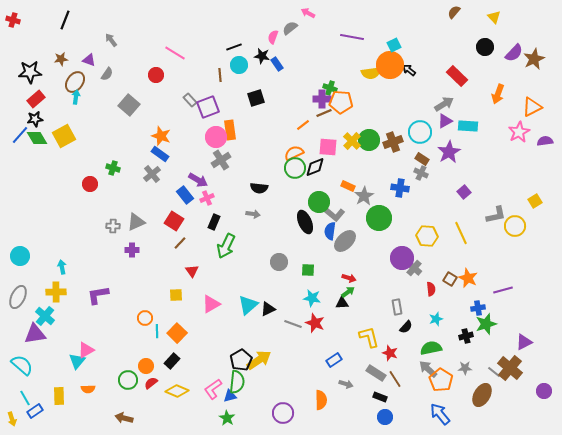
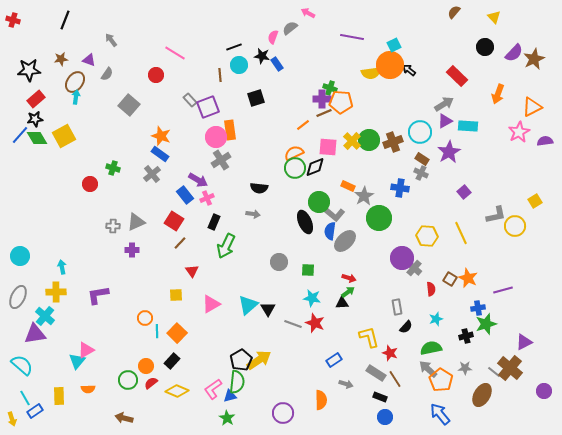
black star at (30, 72): moved 1 px left, 2 px up
black triangle at (268, 309): rotated 35 degrees counterclockwise
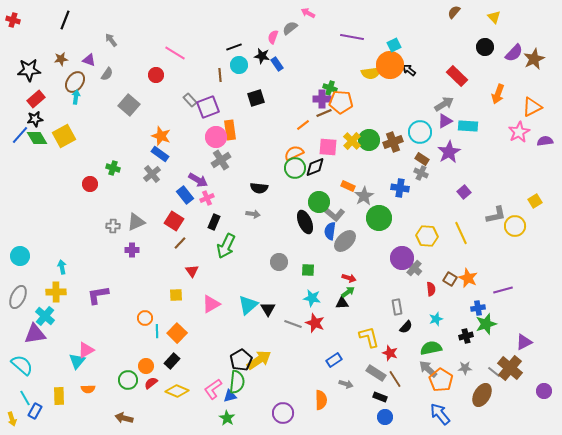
blue rectangle at (35, 411): rotated 28 degrees counterclockwise
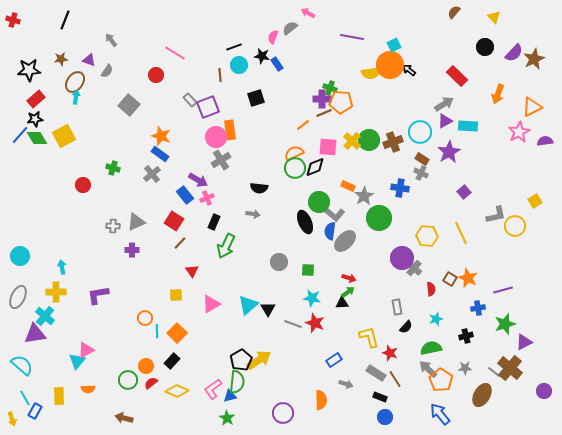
gray semicircle at (107, 74): moved 3 px up
red circle at (90, 184): moved 7 px left, 1 px down
green star at (486, 324): moved 19 px right
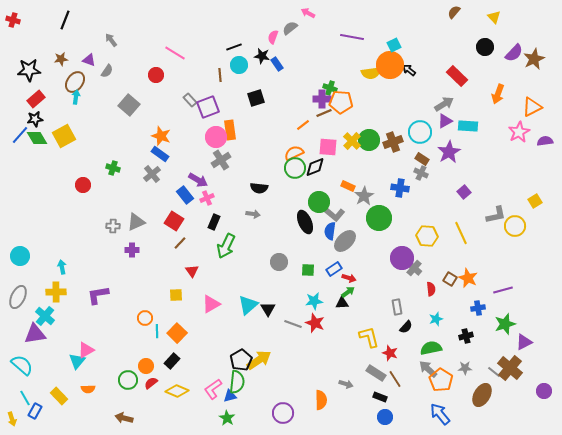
cyan star at (312, 298): moved 2 px right, 3 px down; rotated 18 degrees counterclockwise
blue rectangle at (334, 360): moved 91 px up
yellow rectangle at (59, 396): rotated 42 degrees counterclockwise
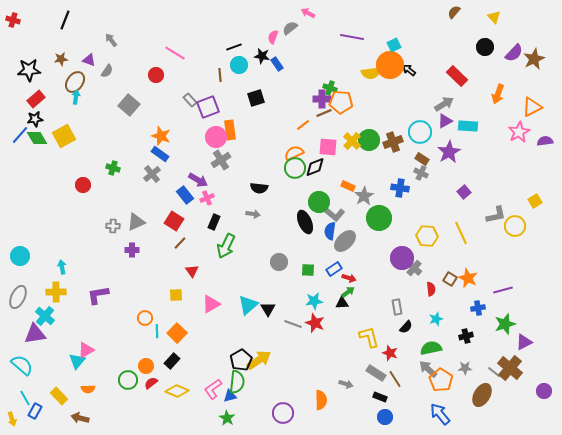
brown arrow at (124, 418): moved 44 px left
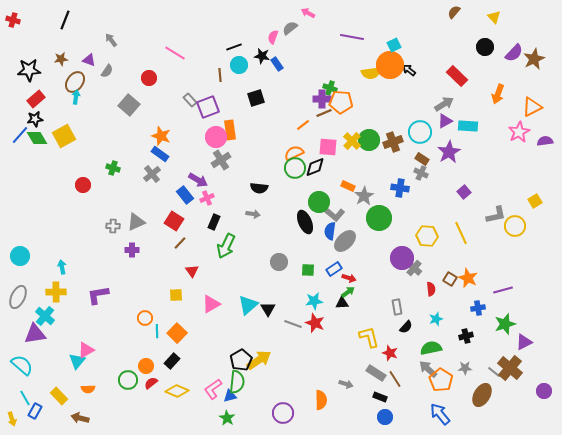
red circle at (156, 75): moved 7 px left, 3 px down
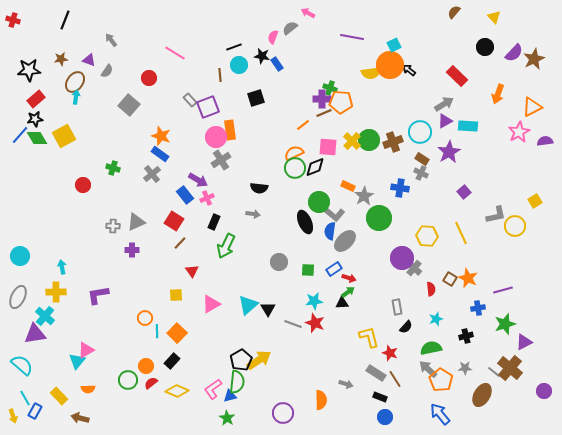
yellow arrow at (12, 419): moved 1 px right, 3 px up
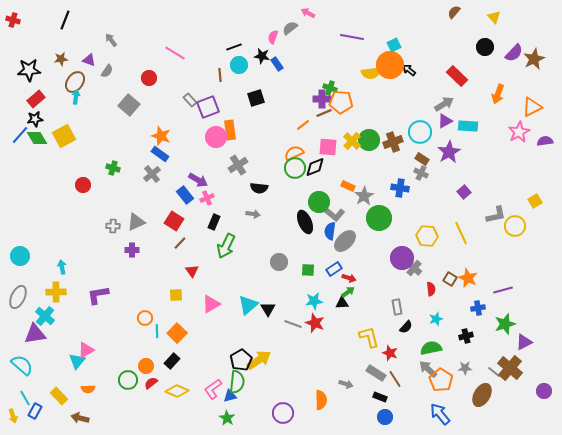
gray cross at (221, 160): moved 17 px right, 5 px down
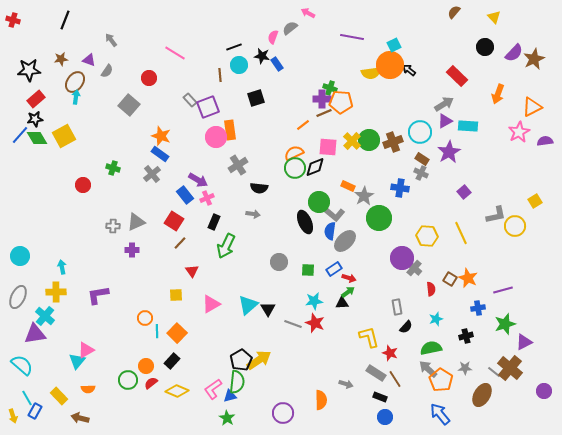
cyan line at (25, 398): moved 2 px right
